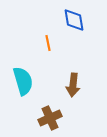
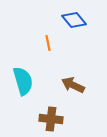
blue diamond: rotated 30 degrees counterclockwise
brown arrow: rotated 110 degrees clockwise
brown cross: moved 1 px right, 1 px down; rotated 30 degrees clockwise
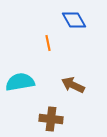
blue diamond: rotated 10 degrees clockwise
cyan semicircle: moved 3 px left, 1 px down; rotated 84 degrees counterclockwise
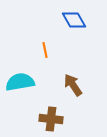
orange line: moved 3 px left, 7 px down
brown arrow: rotated 30 degrees clockwise
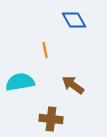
brown arrow: rotated 20 degrees counterclockwise
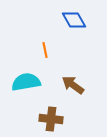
cyan semicircle: moved 6 px right
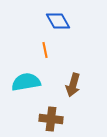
blue diamond: moved 16 px left, 1 px down
brown arrow: rotated 110 degrees counterclockwise
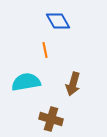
brown arrow: moved 1 px up
brown cross: rotated 10 degrees clockwise
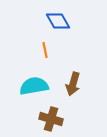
cyan semicircle: moved 8 px right, 4 px down
